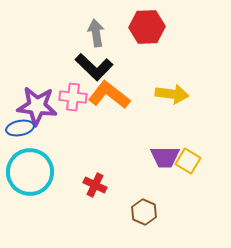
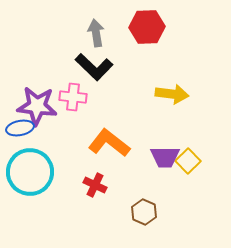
orange L-shape: moved 48 px down
yellow square: rotated 15 degrees clockwise
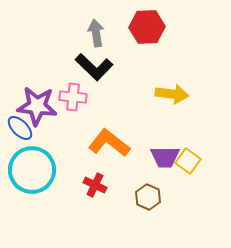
blue ellipse: rotated 56 degrees clockwise
yellow square: rotated 10 degrees counterclockwise
cyan circle: moved 2 px right, 2 px up
brown hexagon: moved 4 px right, 15 px up
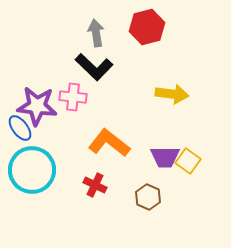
red hexagon: rotated 12 degrees counterclockwise
blue ellipse: rotated 8 degrees clockwise
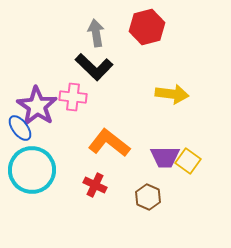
purple star: rotated 27 degrees clockwise
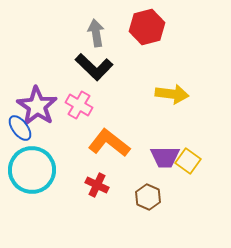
pink cross: moved 6 px right, 8 px down; rotated 24 degrees clockwise
red cross: moved 2 px right
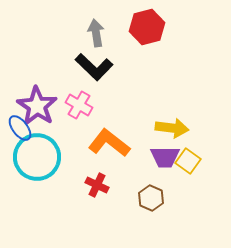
yellow arrow: moved 34 px down
cyan circle: moved 5 px right, 13 px up
brown hexagon: moved 3 px right, 1 px down
